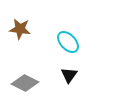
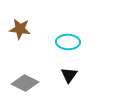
cyan ellipse: rotated 45 degrees counterclockwise
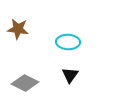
brown star: moved 2 px left
black triangle: moved 1 px right
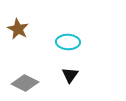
brown star: rotated 20 degrees clockwise
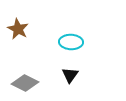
cyan ellipse: moved 3 px right
